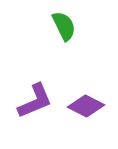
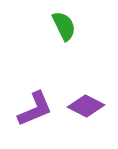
purple L-shape: moved 8 px down
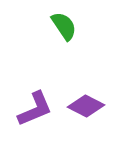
green semicircle: rotated 8 degrees counterclockwise
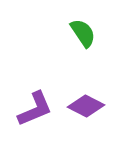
green semicircle: moved 19 px right, 7 px down
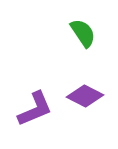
purple diamond: moved 1 px left, 10 px up
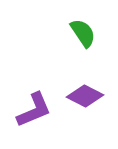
purple L-shape: moved 1 px left, 1 px down
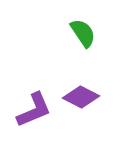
purple diamond: moved 4 px left, 1 px down
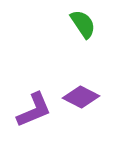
green semicircle: moved 9 px up
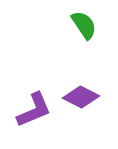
green semicircle: moved 1 px right, 1 px down
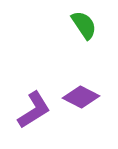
purple L-shape: rotated 9 degrees counterclockwise
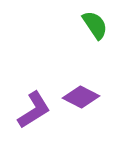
green semicircle: moved 11 px right
